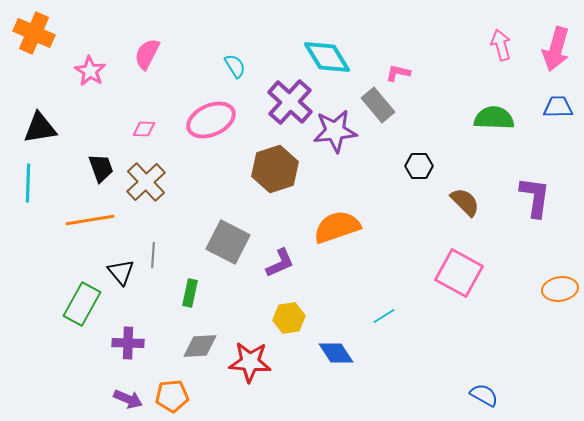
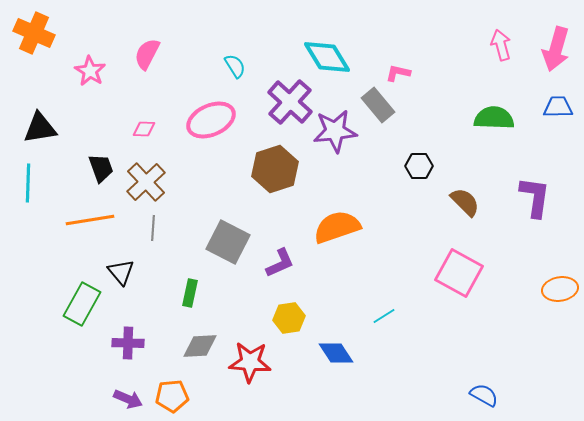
gray line at (153, 255): moved 27 px up
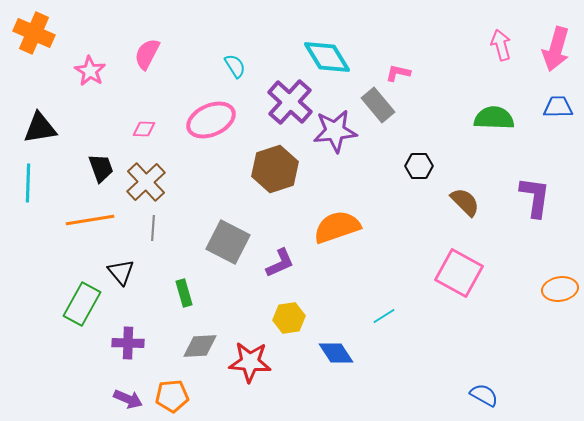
green rectangle at (190, 293): moved 6 px left; rotated 28 degrees counterclockwise
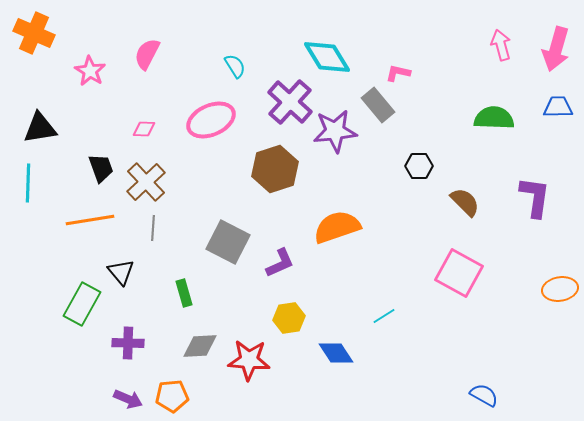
red star at (250, 362): moved 1 px left, 2 px up
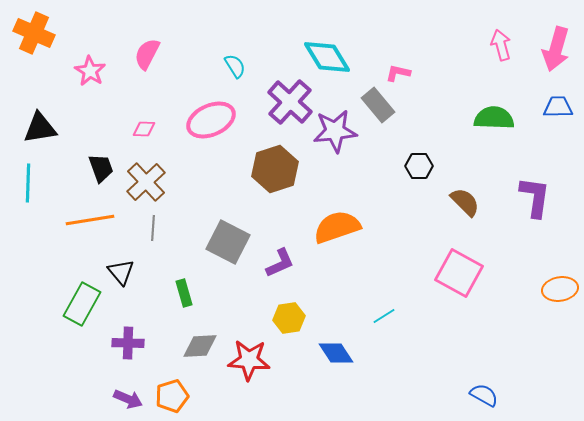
orange pentagon at (172, 396): rotated 12 degrees counterclockwise
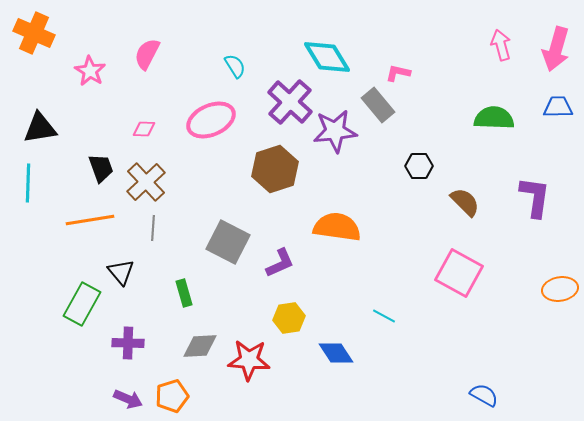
orange semicircle at (337, 227): rotated 27 degrees clockwise
cyan line at (384, 316): rotated 60 degrees clockwise
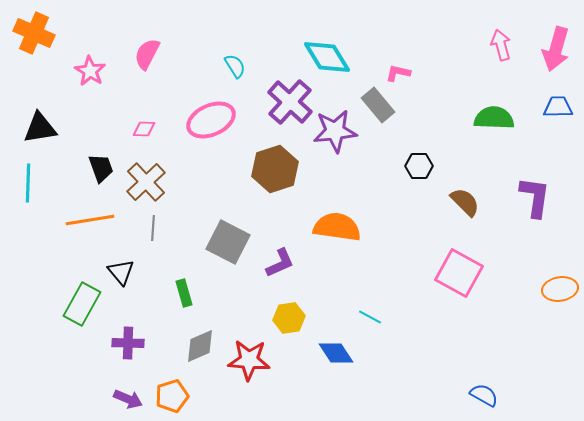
cyan line at (384, 316): moved 14 px left, 1 px down
gray diamond at (200, 346): rotated 21 degrees counterclockwise
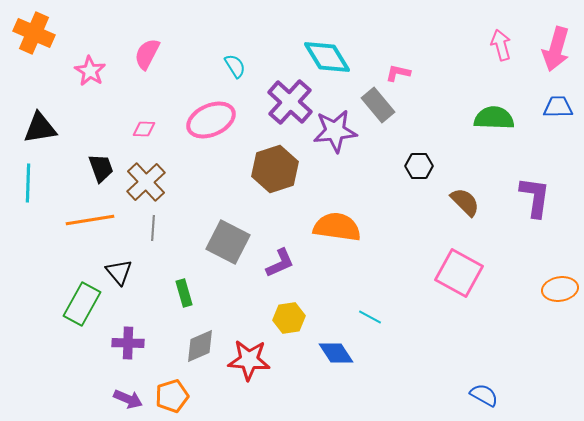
black triangle at (121, 272): moved 2 px left
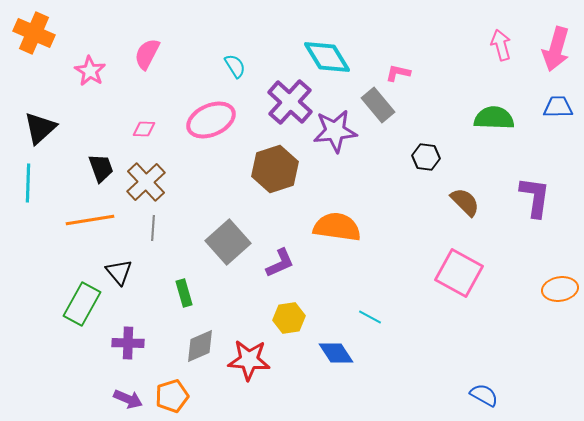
black triangle at (40, 128): rotated 33 degrees counterclockwise
black hexagon at (419, 166): moved 7 px right, 9 px up; rotated 8 degrees clockwise
gray square at (228, 242): rotated 21 degrees clockwise
